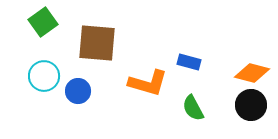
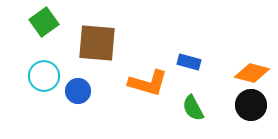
green square: moved 1 px right
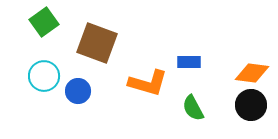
brown square: rotated 15 degrees clockwise
blue rectangle: rotated 15 degrees counterclockwise
orange diamond: rotated 8 degrees counterclockwise
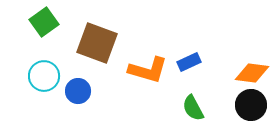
blue rectangle: rotated 25 degrees counterclockwise
orange L-shape: moved 13 px up
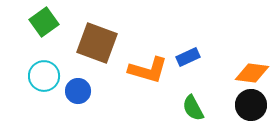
blue rectangle: moved 1 px left, 5 px up
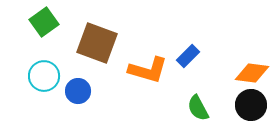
blue rectangle: moved 1 px up; rotated 20 degrees counterclockwise
green semicircle: moved 5 px right
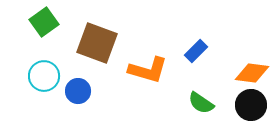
blue rectangle: moved 8 px right, 5 px up
green semicircle: moved 3 px right, 5 px up; rotated 28 degrees counterclockwise
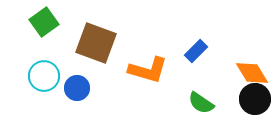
brown square: moved 1 px left
orange diamond: rotated 52 degrees clockwise
blue circle: moved 1 px left, 3 px up
black circle: moved 4 px right, 6 px up
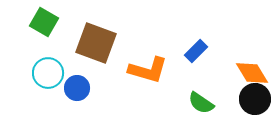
green square: rotated 24 degrees counterclockwise
cyan circle: moved 4 px right, 3 px up
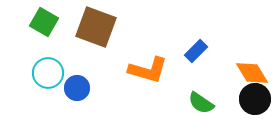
brown square: moved 16 px up
